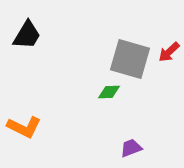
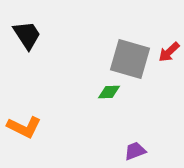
black trapezoid: rotated 64 degrees counterclockwise
purple trapezoid: moved 4 px right, 3 px down
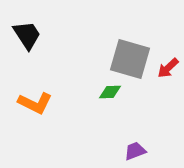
red arrow: moved 1 px left, 16 px down
green diamond: moved 1 px right
orange L-shape: moved 11 px right, 24 px up
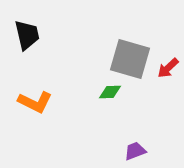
black trapezoid: rotated 20 degrees clockwise
orange L-shape: moved 1 px up
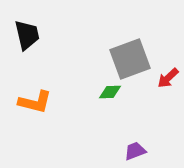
gray square: rotated 36 degrees counterclockwise
red arrow: moved 10 px down
orange L-shape: rotated 12 degrees counterclockwise
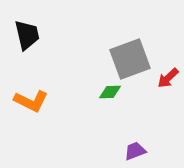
orange L-shape: moved 4 px left, 1 px up; rotated 12 degrees clockwise
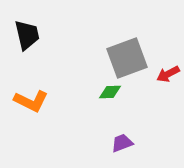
gray square: moved 3 px left, 1 px up
red arrow: moved 4 px up; rotated 15 degrees clockwise
purple trapezoid: moved 13 px left, 8 px up
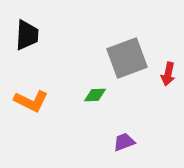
black trapezoid: rotated 16 degrees clockwise
red arrow: rotated 50 degrees counterclockwise
green diamond: moved 15 px left, 3 px down
purple trapezoid: moved 2 px right, 1 px up
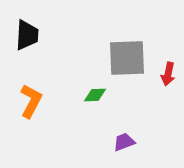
gray square: rotated 18 degrees clockwise
orange L-shape: rotated 88 degrees counterclockwise
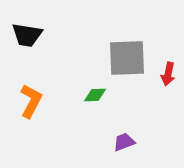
black trapezoid: rotated 96 degrees clockwise
